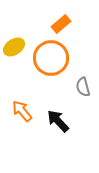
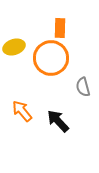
orange rectangle: moved 1 px left, 4 px down; rotated 48 degrees counterclockwise
yellow ellipse: rotated 15 degrees clockwise
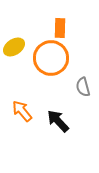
yellow ellipse: rotated 15 degrees counterclockwise
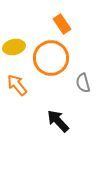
orange rectangle: moved 2 px right, 4 px up; rotated 36 degrees counterclockwise
yellow ellipse: rotated 20 degrees clockwise
gray semicircle: moved 4 px up
orange arrow: moved 5 px left, 26 px up
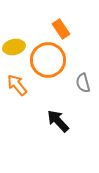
orange rectangle: moved 1 px left, 5 px down
orange circle: moved 3 px left, 2 px down
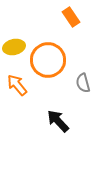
orange rectangle: moved 10 px right, 12 px up
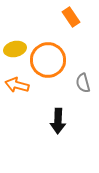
yellow ellipse: moved 1 px right, 2 px down
orange arrow: rotated 35 degrees counterclockwise
black arrow: rotated 135 degrees counterclockwise
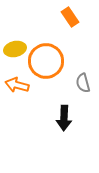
orange rectangle: moved 1 px left
orange circle: moved 2 px left, 1 px down
black arrow: moved 6 px right, 3 px up
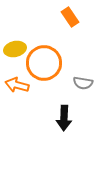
orange circle: moved 2 px left, 2 px down
gray semicircle: rotated 66 degrees counterclockwise
